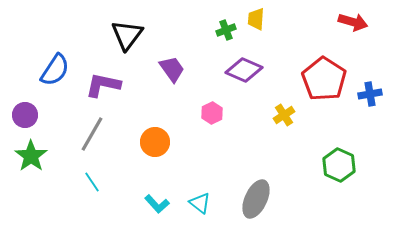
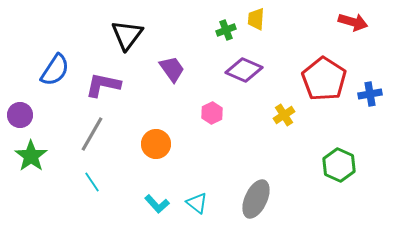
purple circle: moved 5 px left
orange circle: moved 1 px right, 2 px down
cyan triangle: moved 3 px left
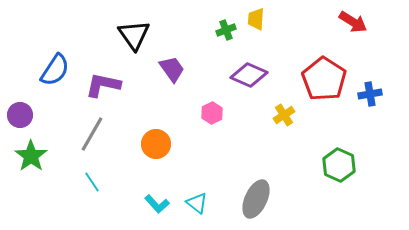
red arrow: rotated 16 degrees clockwise
black triangle: moved 7 px right; rotated 12 degrees counterclockwise
purple diamond: moved 5 px right, 5 px down
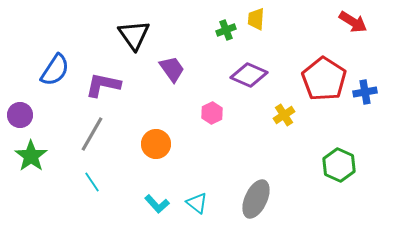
blue cross: moved 5 px left, 2 px up
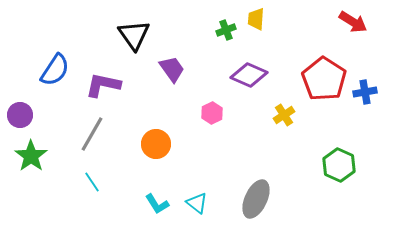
cyan L-shape: rotated 10 degrees clockwise
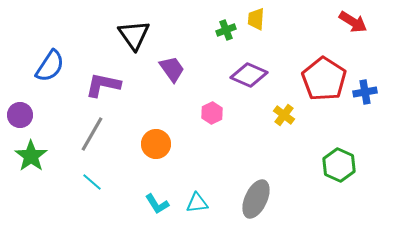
blue semicircle: moved 5 px left, 4 px up
yellow cross: rotated 20 degrees counterclockwise
cyan line: rotated 15 degrees counterclockwise
cyan triangle: rotated 45 degrees counterclockwise
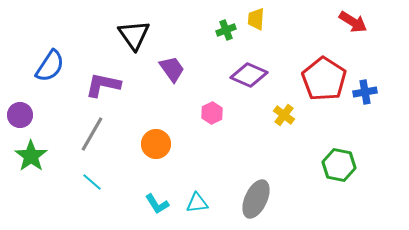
green hexagon: rotated 12 degrees counterclockwise
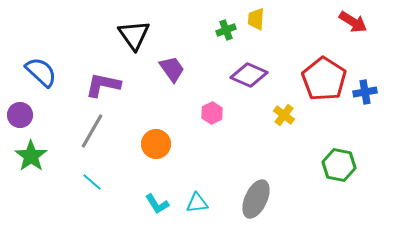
blue semicircle: moved 9 px left, 6 px down; rotated 80 degrees counterclockwise
gray line: moved 3 px up
